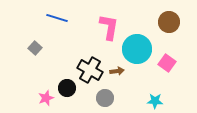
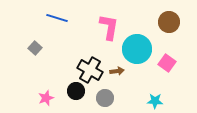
black circle: moved 9 px right, 3 px down
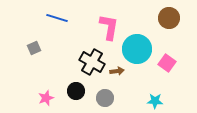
brown circle: moved 4 px up
gray square: moved 1 px left; rotated 24 degrees clockwise
black cross: moved 2 px right, 8 px up
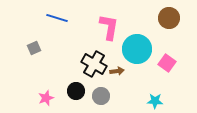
black cross: moved 2 px right, 2 px down
gray circle: moved 4 px left, 2 px up
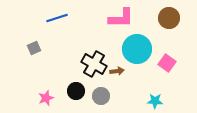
blue line: rotated 35 degrees counterclockwise
pink L-shape: moved 12 px right, 9 px up; rotated 80 degrees clockwise
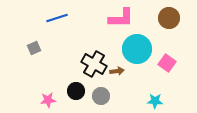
pink star: moved 2 px right, 2 px down; rotated 14 degrees clockwise
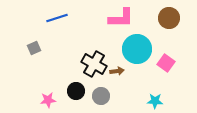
pink square: moved 1 px left
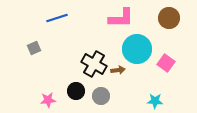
brown arrow: moved 1 px right, 1 px up
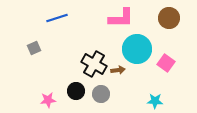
gray circle: moved 2 px up
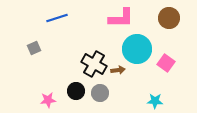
gray circle: moved 1 px left, 1 px up
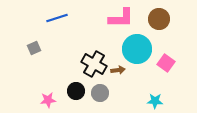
brown circle: moved 10 px left, 1 px down
